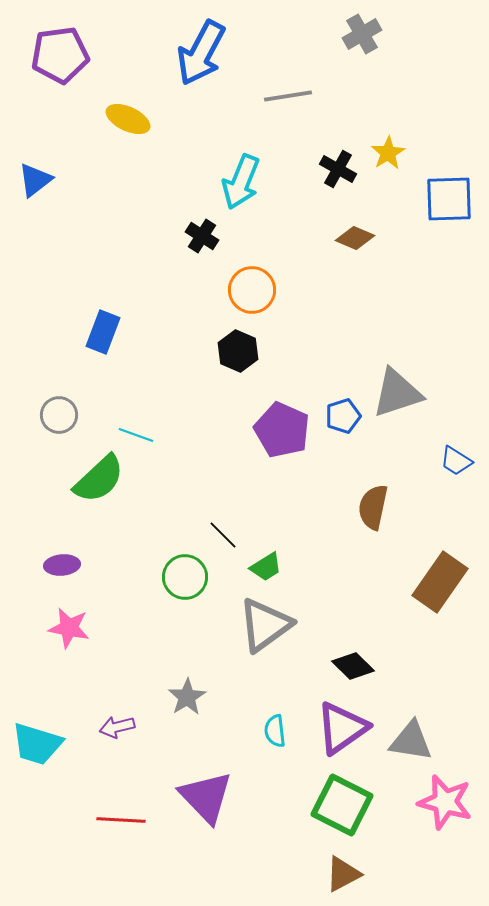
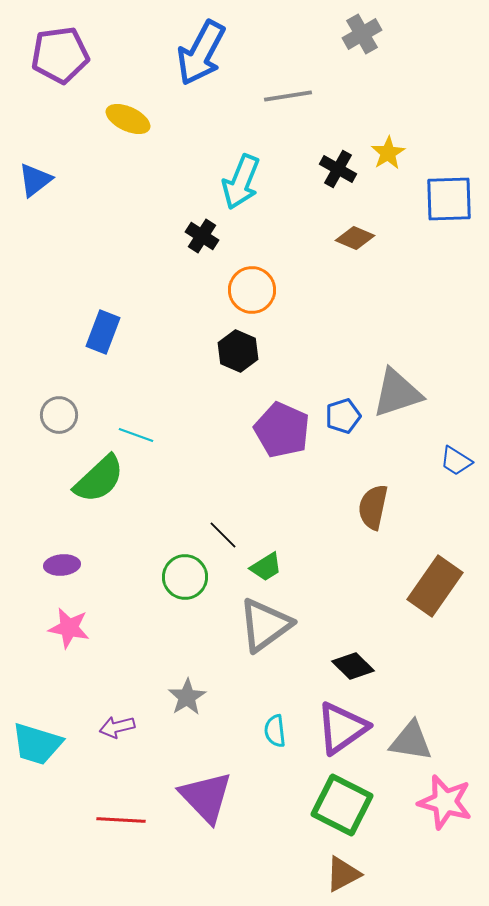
brown rectangle at (440, 582): moved 5 px left, 4 px down
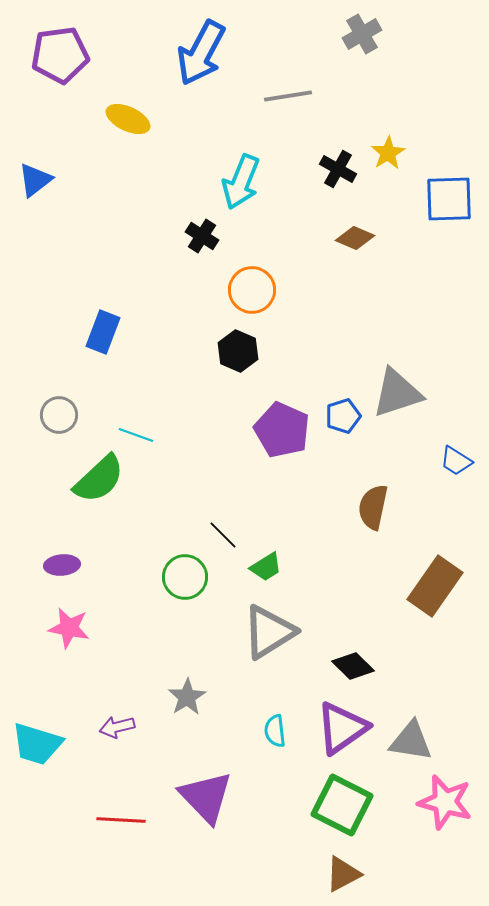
gray triangle at (265, 625): moved 4 px right, 7 px down; rotated 4 degrees clockwise
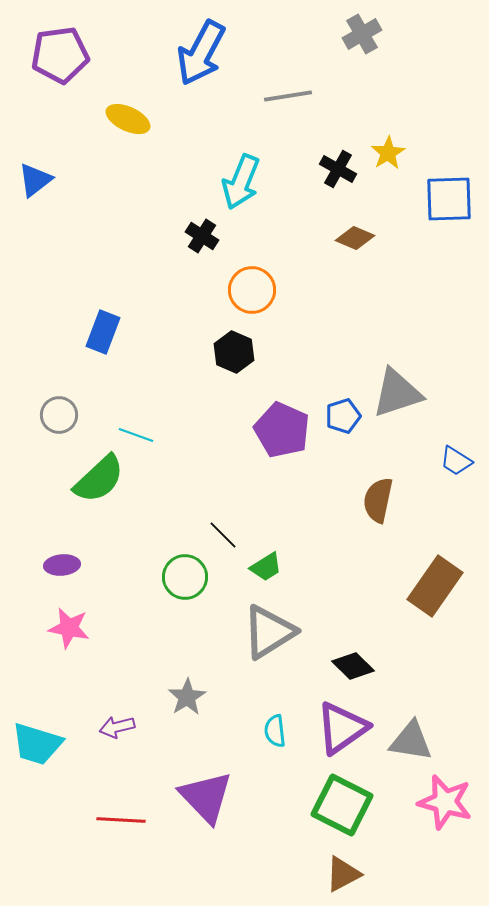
black hexagon at (238, 351): moved 4 px left, 1 px down
brown semicircle at (373, 507): moved 5 px right, 7 px up
